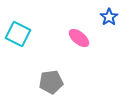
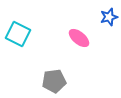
blue star: rotated 18 degrees clockwise
gray pentagon: moved 3 px right, 1 px up
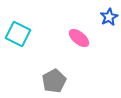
blue star: rotated 12 degrees counterclockwise
gray pentagon: rotated 20 degrees counterclockwise
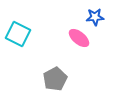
blue star: moved 14 px left; rotated 24 degrees clockwise
gray pentagon: moved 1 px right, 2 px up
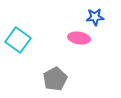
cyan square: moved 6 px down; rotated 10 degrees clockwise
pink ellipse: rotated 30 degrees counterclockwise
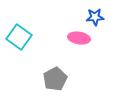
cyan square: moved 1 px right, 3 px up
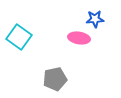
blue star: moved 2 px down
gray pentagon: rotated 15 degrees clockwise
